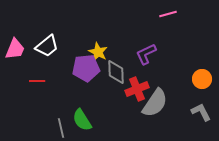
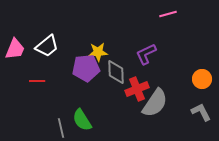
yellow star: rotated 30 degrees counterclockwise
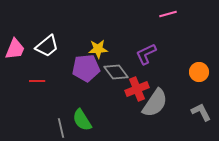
yellow star: moved 3 px up
gray diamond: rotated 35 degrees counterclockwise
orange circle: moved 3 px left, 7 px up
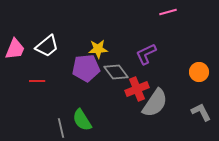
pink line: moved 2 px up
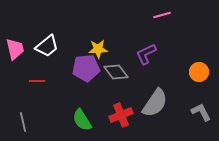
pink line: moved 6 px left, 3 px down
pink trapezoid: rotated 35 degrees counterclockwise
red cross: moved 16 px left, 26 px down
gray line: moved 38 px left, 6 px up
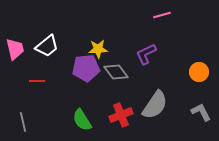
gray semicircle: moved 2 px down
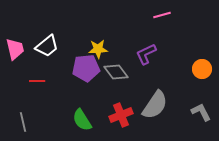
orange circle: moved 3 px right, 3 px up
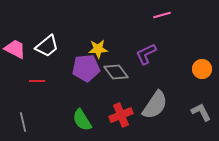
pink trapezoid: rotated 50 degrees counterclockwise
